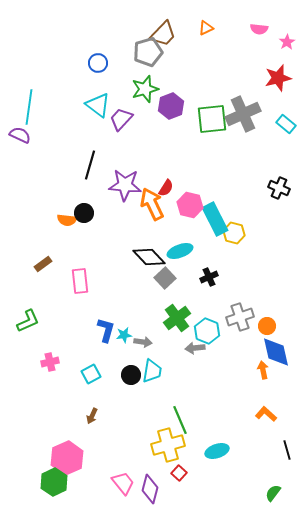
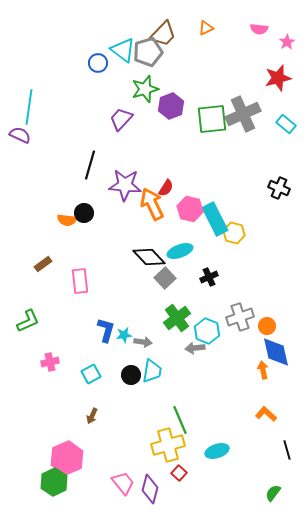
cyan triangle at (98, 105): moved 25 px right, 55 px up
pink hexagon at (190, 205): moved 4 px down
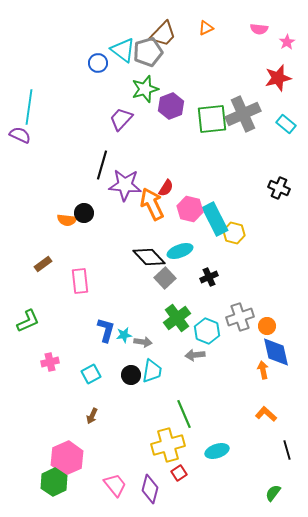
black line at (90, 165): moved 12 px right
gray arrow at (195, 348): moved 7 px down
green line at (180, 420): moved 4 px right, 6 px up
red square at (179, 473): rotated 14 degrees clockwise
pink trapezoid at (123, 483): moved 8 px left, 2 px down
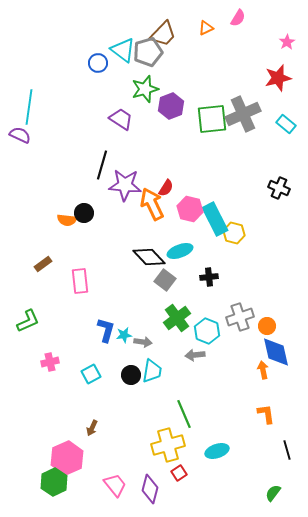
pink semicircle at (259, 29): moved 21 px left, 11 px up; rotated 66 degrees counterclockwise
purple trapezoid at (121, 119): rotated 80 degrees clockwise
black cross at (209, 277): rotated 18 degrees clockwise
gray square at (165, 278): moved 2 px down; rotated 10 degrees counterclockwise
orange L-shape at (266, 414): rotated 40 degrees clockwise
brown arrow at (92, 416): moved 12 px down
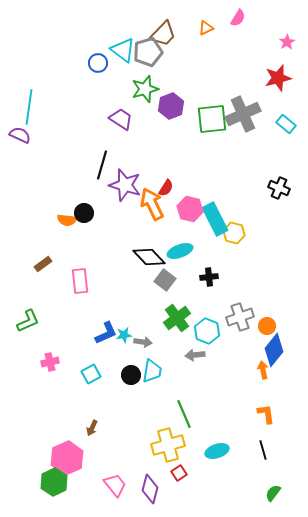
purple star at (125, 185): rotated 12 degrees clockwise
blue L-shape at (106, 330): moved 3 px down; rotated 50 degrees clockwise
blue diamond at (276, 352): moved 2 px left, 2 px up; rotated 52 degrees clockwise
black line at (287, 450): moved 24 px left
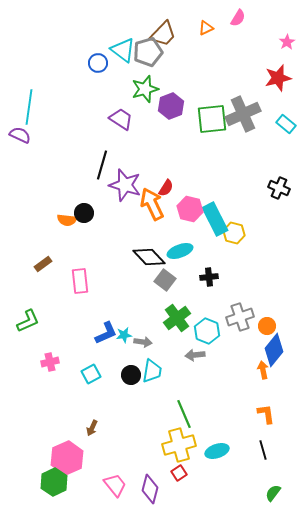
yellow cross at (168, 445): moved 11 px right
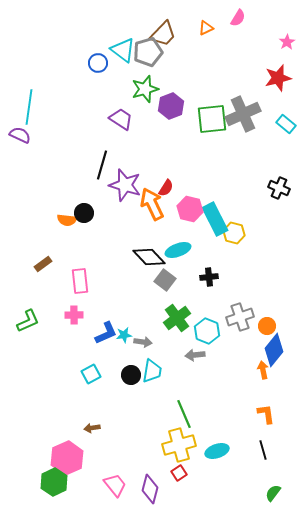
cyan ellipse at (180, 251): moved 2 px left, 1 px up
pink cross at (50, 362): moved 24 px right, 47 px up; rotated 12 degrees clockwise
brown arrow at (92, 428): rotated 56 degrees clockwise
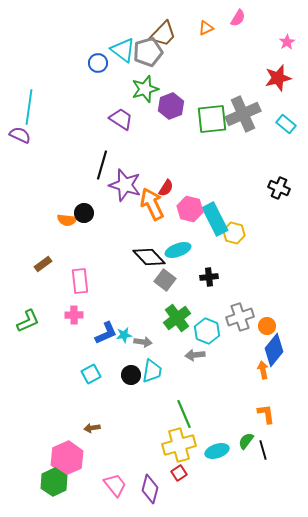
green semicircle at (273, 493): moved 27 px left, 52 px up
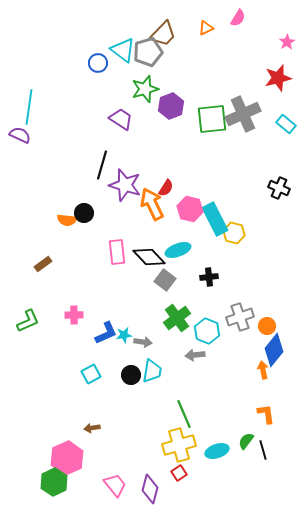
pink rectangle at (80, 281): moved 37 px right, 29 px up
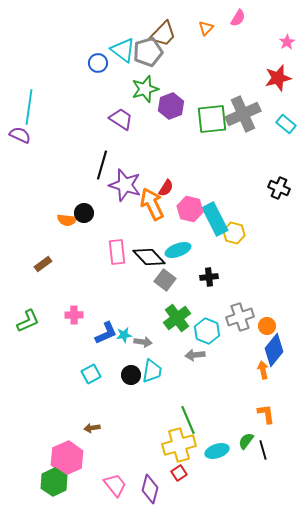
orange triangle at (206, 28): rotated 21 degrees counterclockwise
green line at (184, 414): moved 4 px right, 6 px down
